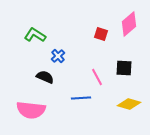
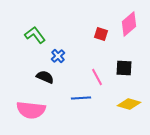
green L-shape: rotated 20 degrees clockwise
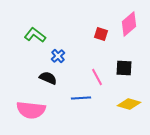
green L-shape: rotated 15 degrees counterclockwise
black semicircle: moved 3 px right, 1 px down
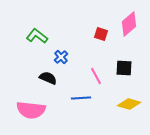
green L-shape: moved 2 px right, 1 px down
blue cross: moved 3 px right, 1 px down
pink line: moved 1 px left, 1 px up
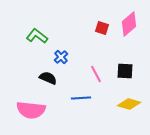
red square: moved 1 px right, 6 px up
black square: moved 1 px right, 3 px down
pink line: moved 2 px up
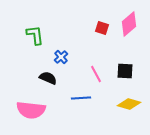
green L-shape: moved 2 px left, 1 px up; rotated 45 degrees clockwise
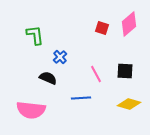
blue cross: moved 1 px left
